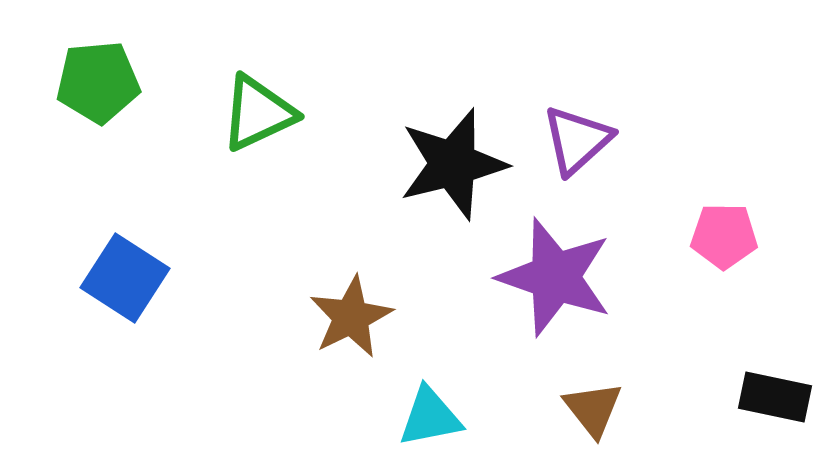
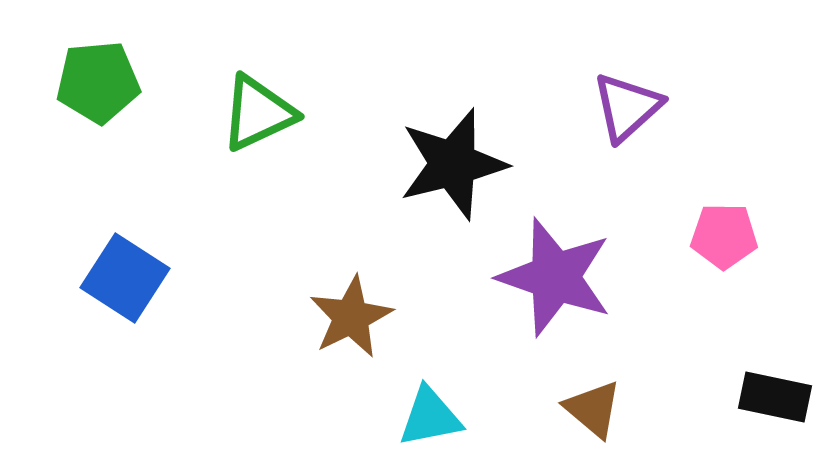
purple triangle: moved 50 px right, 33 px up
brown triangle: rotated 12 degrees counterclockwise
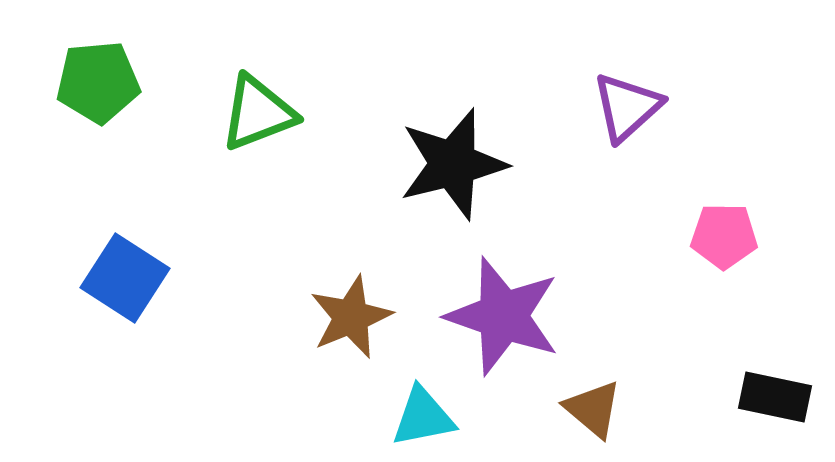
green triangle: rotated 4 degrees clockwise
purple star: moved 52 px left, 39 px down
brown star: rotated 4 degrees clockwise
cyan triangle: moved 7 px left
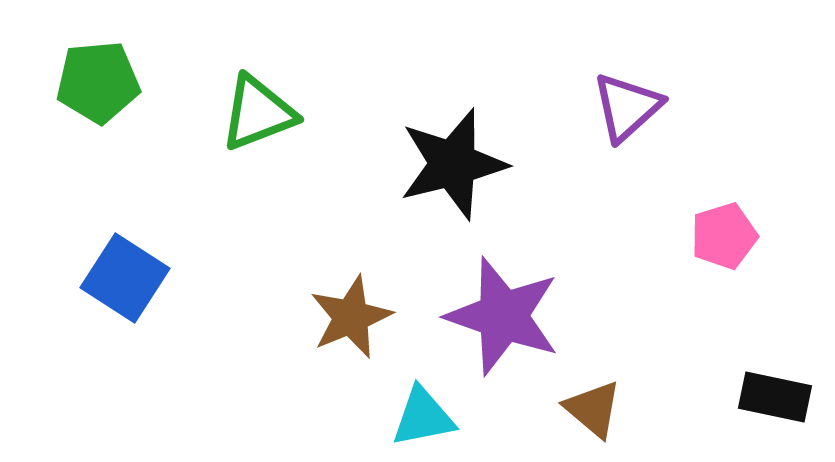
pink pentagon: rotated 18 degrees counterclockwise
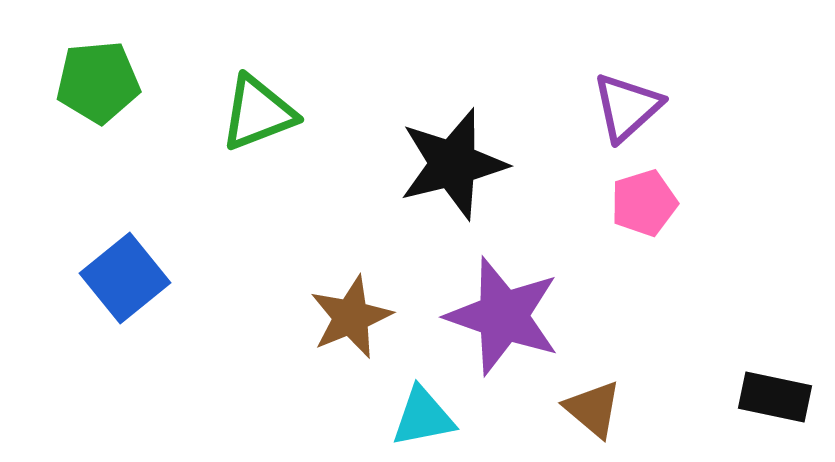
pink pentagon: moved 80 px left, 33 px up
blue square: rotated 18 degrees clockwise
